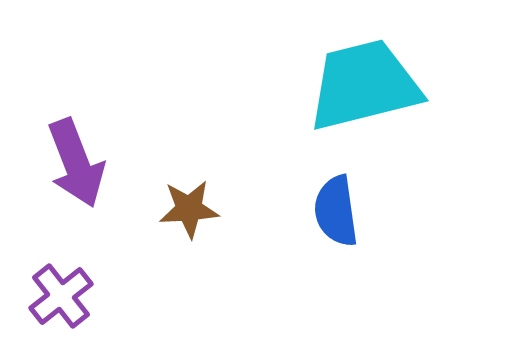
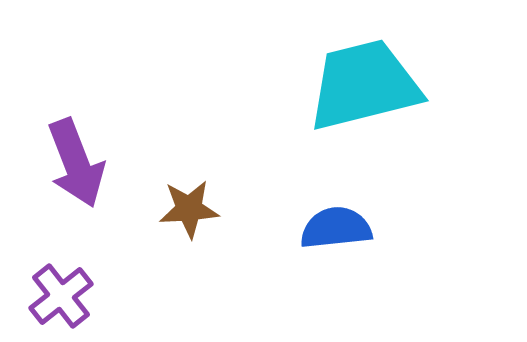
blue semicircle: moved 17 px down; rotated 92 degrees clockwise
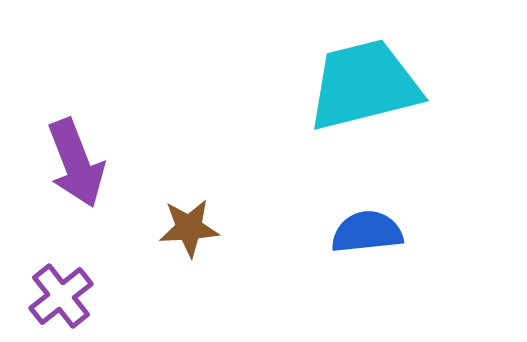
brown star: moved 19 px down
blue semicircle: moved 31 px right, 4 px down
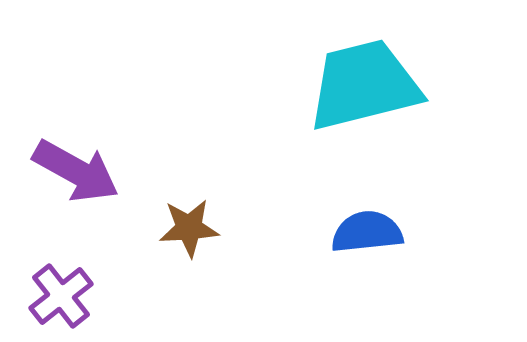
purple arrow: moved 8 px down; rotated 40 degrees counterclockwise
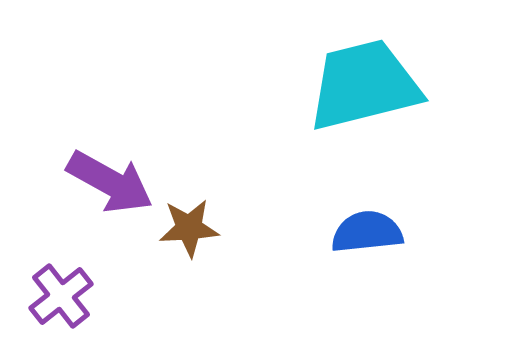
purple arrow: moved 34 px right, 11 px down
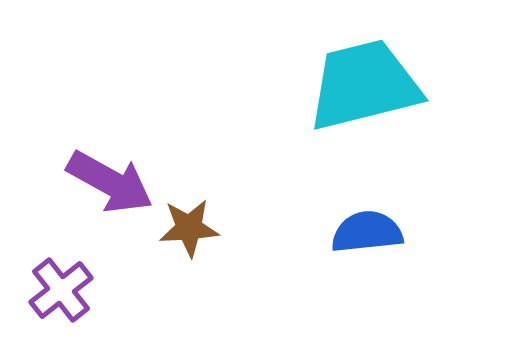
purple cross: moved 6 px up
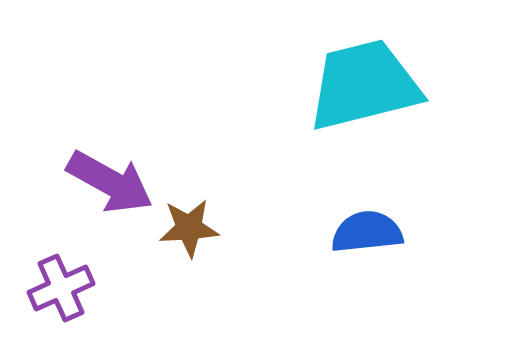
purple cross: moved 2 px up; rotated 14 degrees clockwise
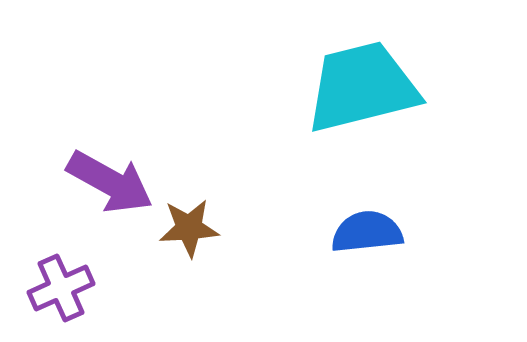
cyan trapezoid: moved 2 px left, 2 px down
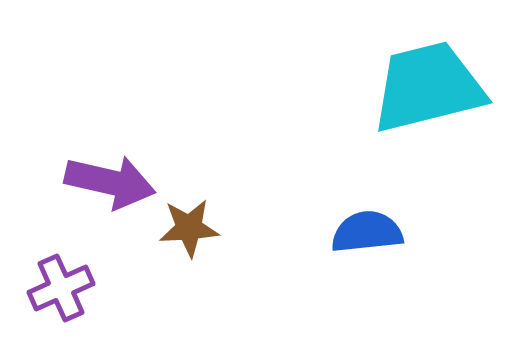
cyan trapezoid: moved 66 px right
purple arrow: rotated 16 degrees counterclockwise
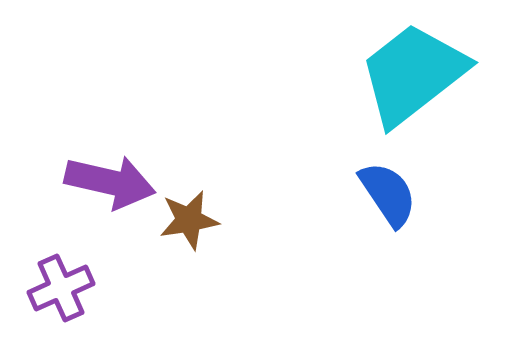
cyan trapezoid: moved 15 px left, 13 px up; rotated 24 degrees counterclockwise
brown star: moved 8 px up; rotated 6 degrees counterclockwise
blue semicircle: moved 21 px right, 38 px up; rotated 62 degrees clockwise
